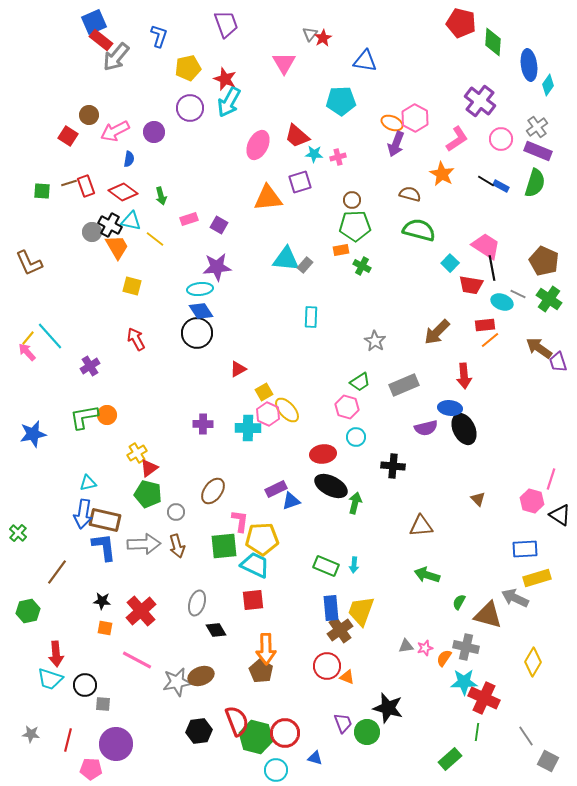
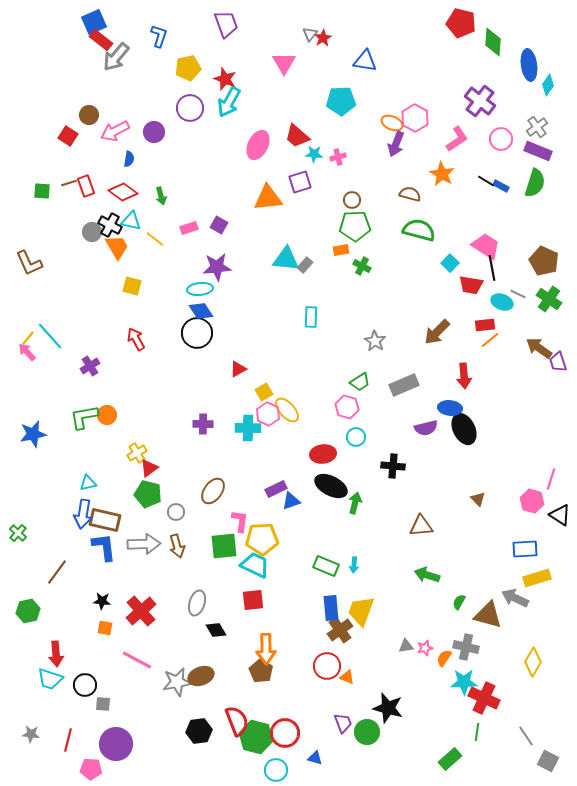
pink rectangle at (189, 219): moved 9 px down
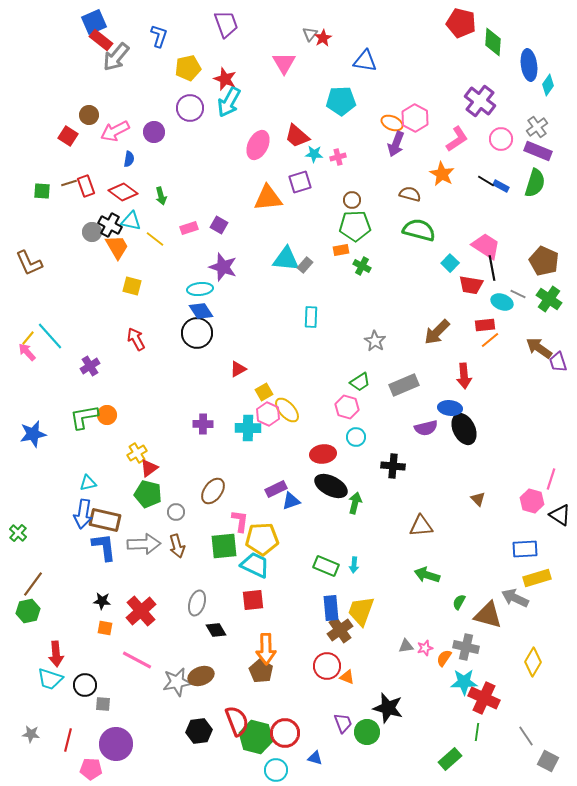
purple star at (217, 267): moved 6 px right; rotated 24 degrees clockwise
brown line at (57, 572): moved 24 px left, 12 px down
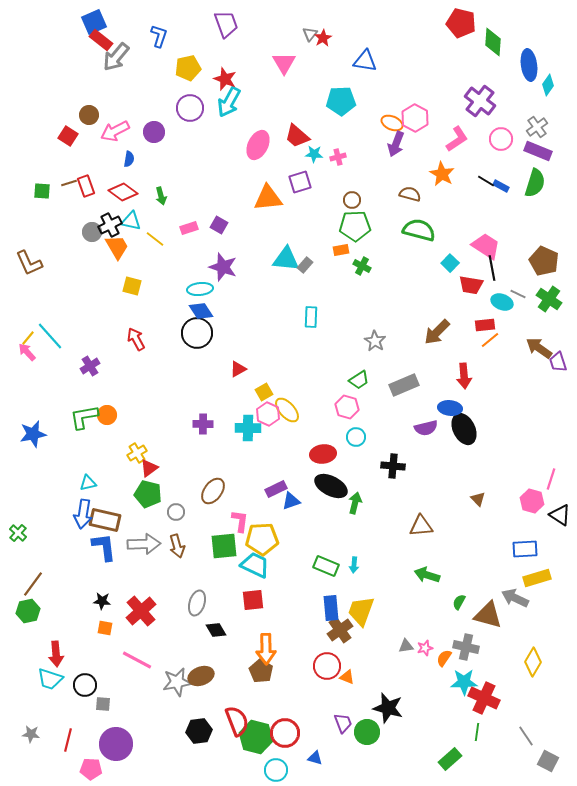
black cross at (110, 225): rotated 35 degrees clockwise
green trapezoid at (360, 382): moved 1 px left, 2 px up
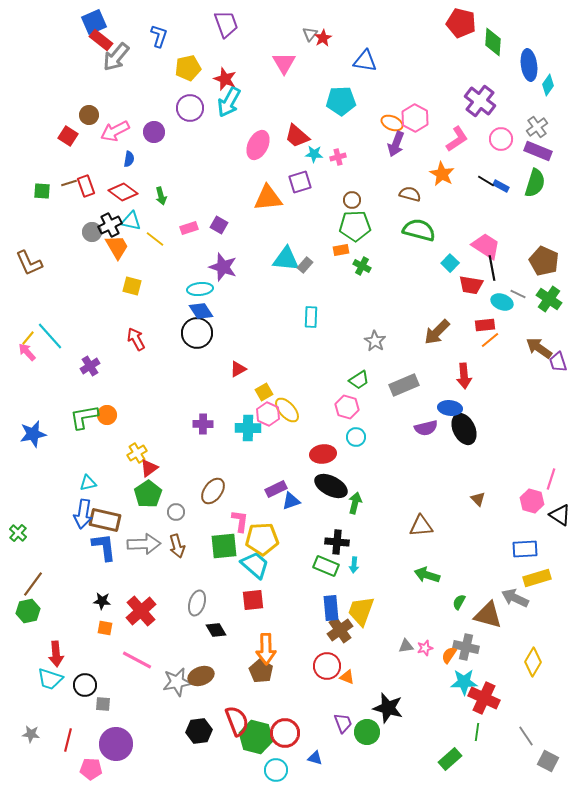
black cross at (393, 466): moved 56 px left, 76 px down
green pentagon at (148, 494): rotated 24 degrees clockwise
cyan trapezoid at (255, 565): rotated 16 degrees clockwise
orange semicircle at (444, 658): moved 5 px right, 3 px up
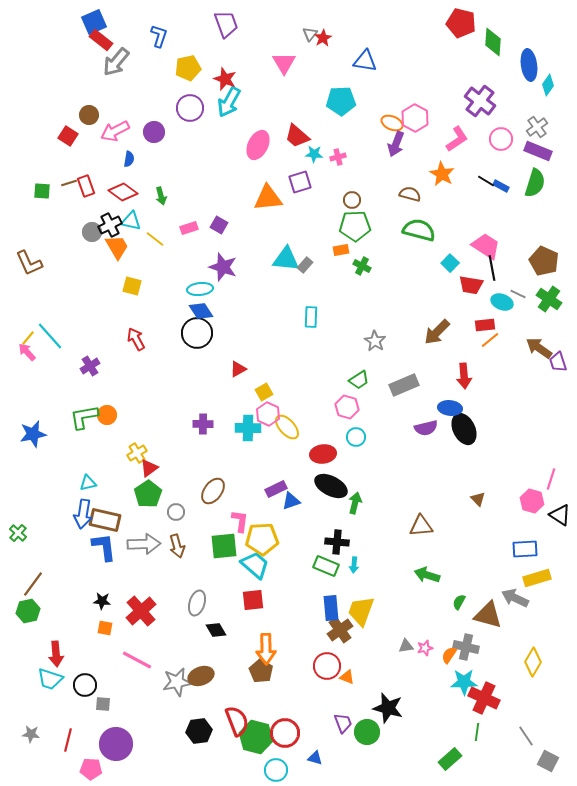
gray arrow at (116, 57): moved 5 px down
yellow ellipse at (287, 410): moved 17 px down
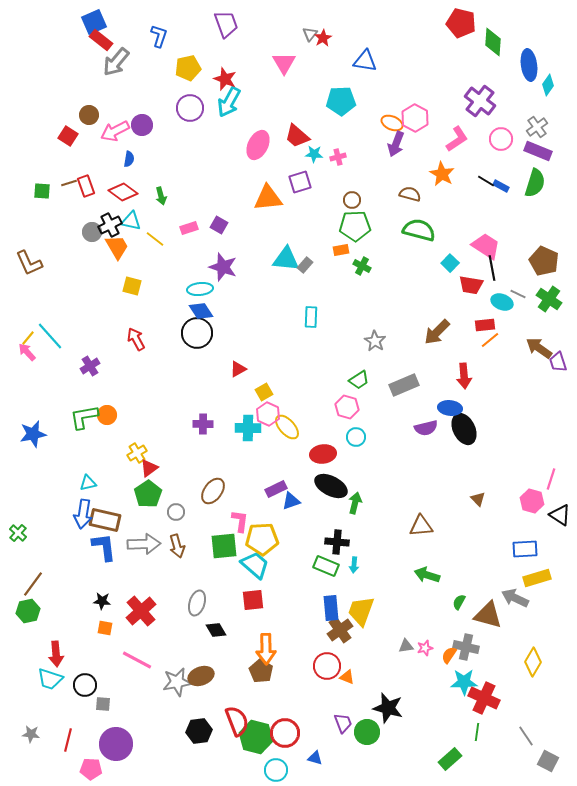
purple circle at (154, 132): moved 12 px left, 7 px up
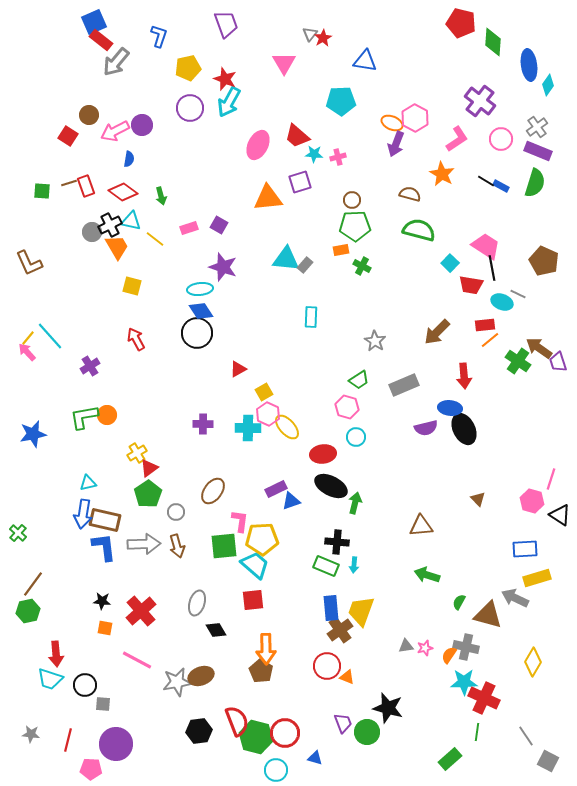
green cross at (549, 299): moved 31 px left, 62 px down
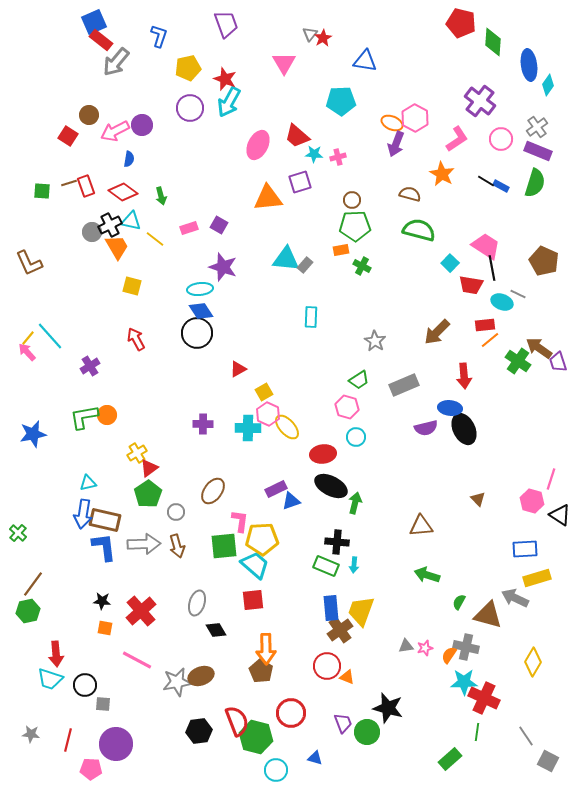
red circle at (285, 733): moved 6 px right, 20 px up
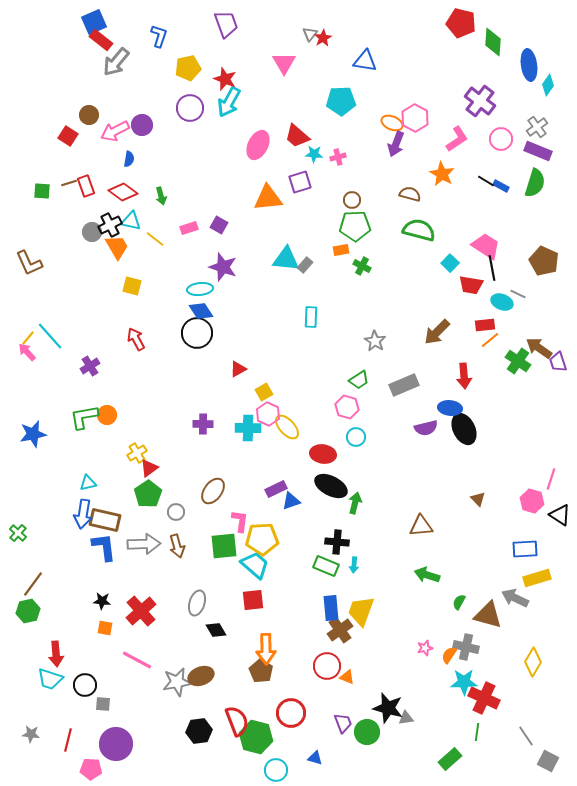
red ellipse at (323, 454): rotated 15 degrees clockwise
gray triangle at (406, 646): moved 72 px down
